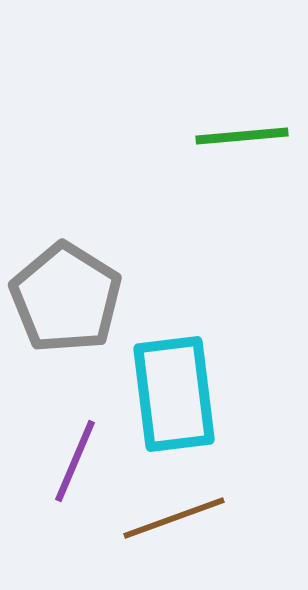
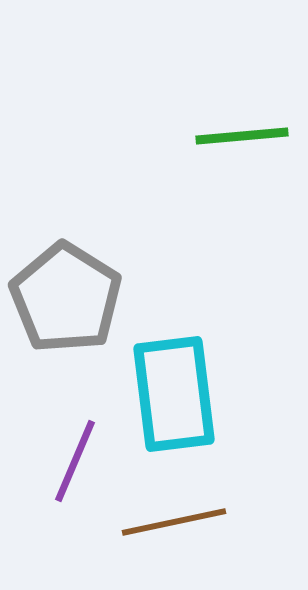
brown line: moved 4 px down; rotated 8 degrees clockwise
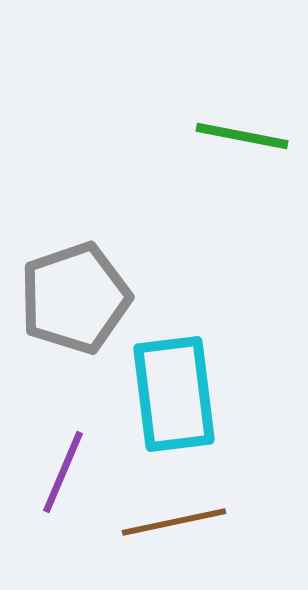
green line: rotated 16 degrees clockwise
gray pentagon: moved 9 px right; rotated 21 degrees clockwise
purple line: moved 12 px left, 11 px down
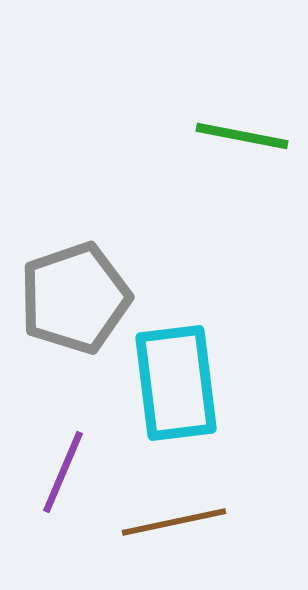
cyan rectangle: moved 2 px right, 11 px up
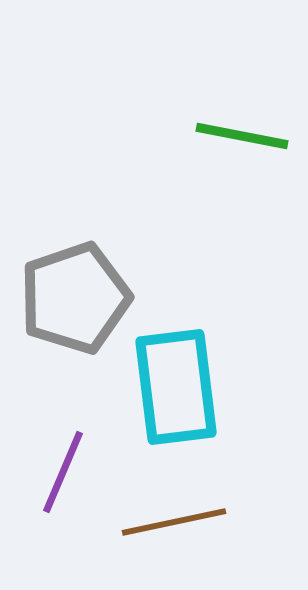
cyan rectangle: moved 4 px down
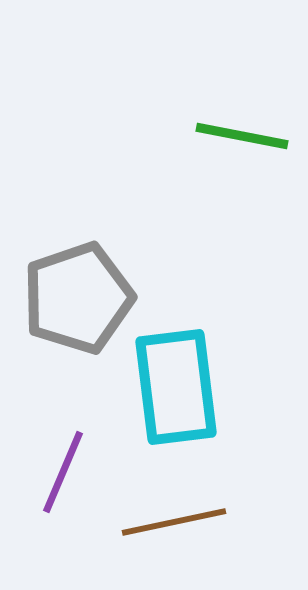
gray pentagon: moved 3 px right
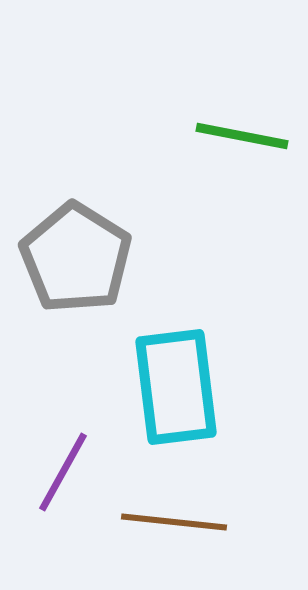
gray pentagon: moved 2 px left, 40 px up; rotated 21 degrees counterclockwise
purple line: rotated 6 degrees clockwise
brown line: rotated 18 degrees clockwise
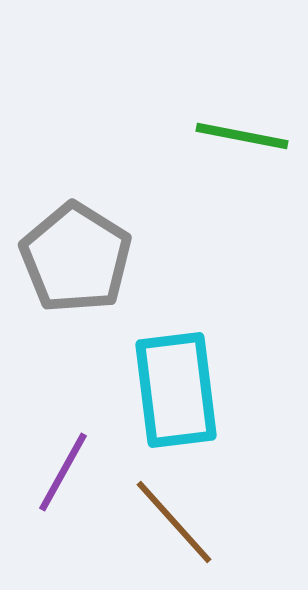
cyan rectangle: moved 3 px down
brown line: rotated 42 degrees clockwise
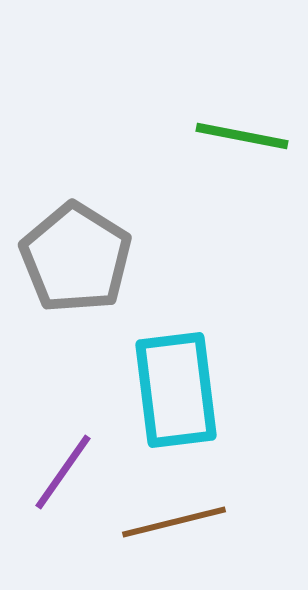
purple line: rotated 6 degrees clockwise
brown line: rotated 62 degrees counterclockwise
